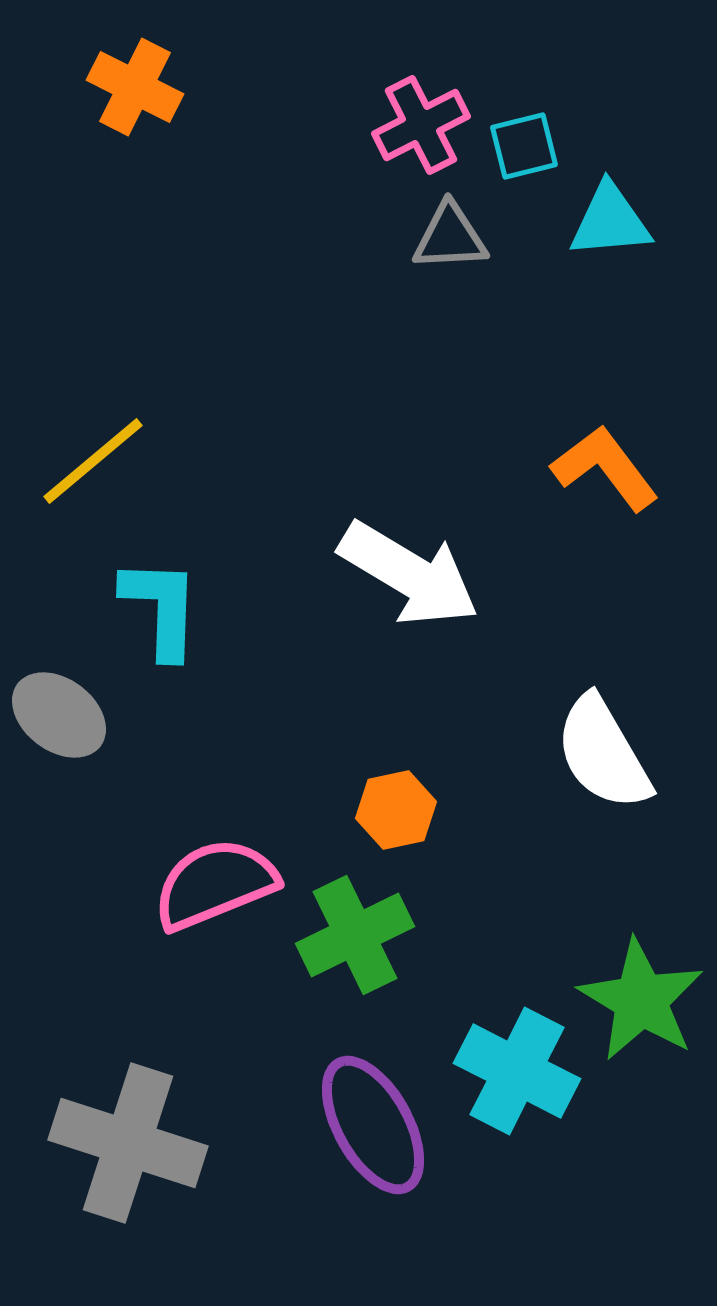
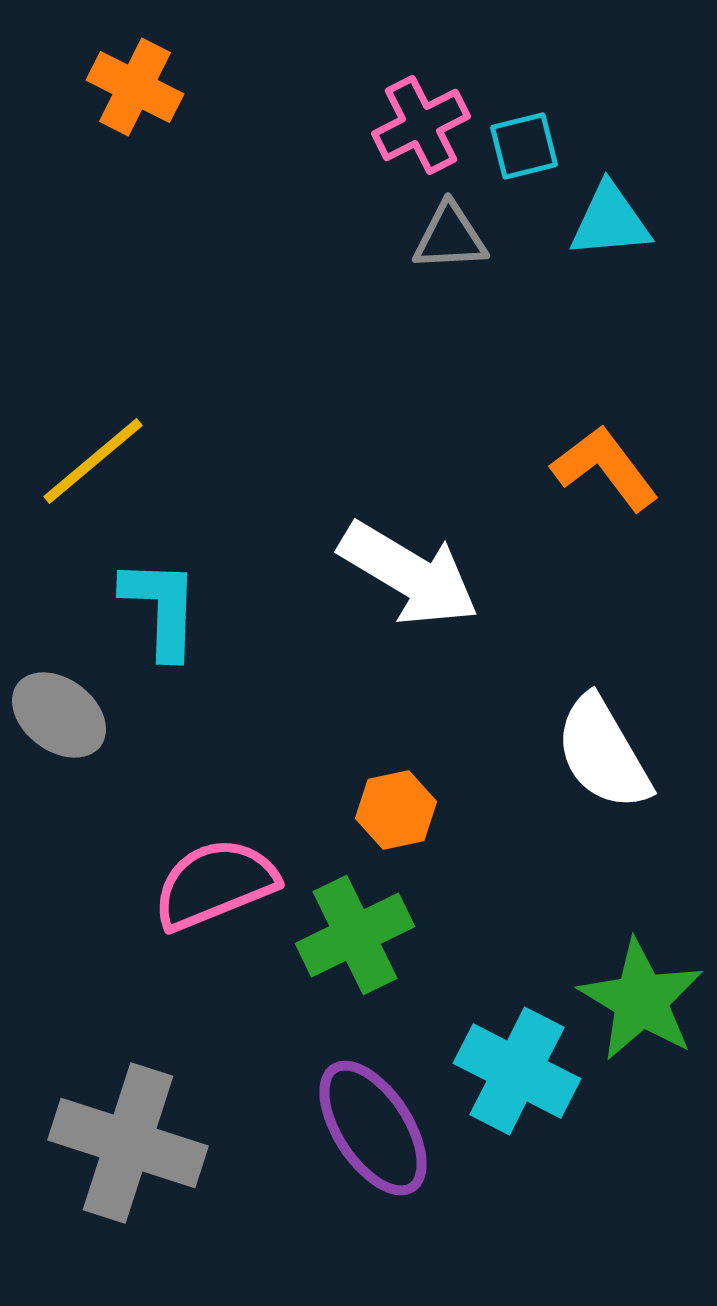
purple ellipse: moved 3 px down; rotated 4 degrees counterclockwise
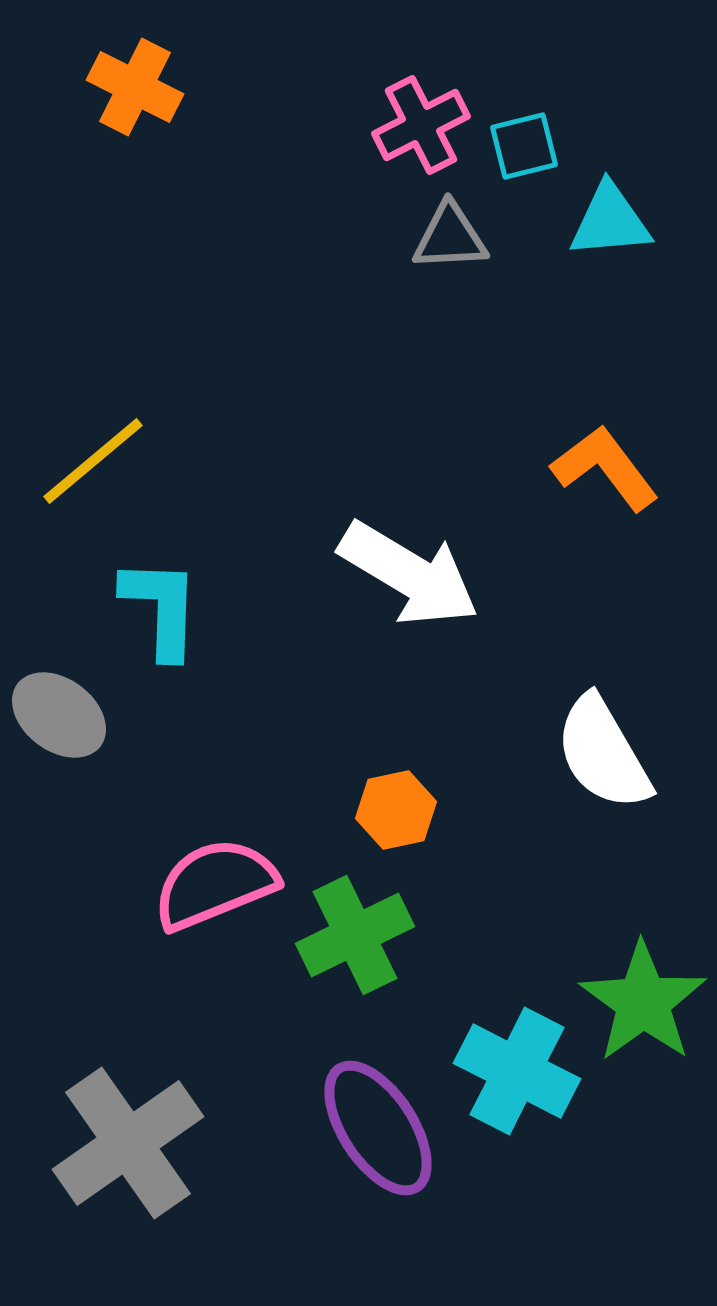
green star: moved 2 px right, 2 px down; rotated 5 degrees clockwise
purple ellipse: moved 5 px right
gray cross: rotated 37 degrees clockwise
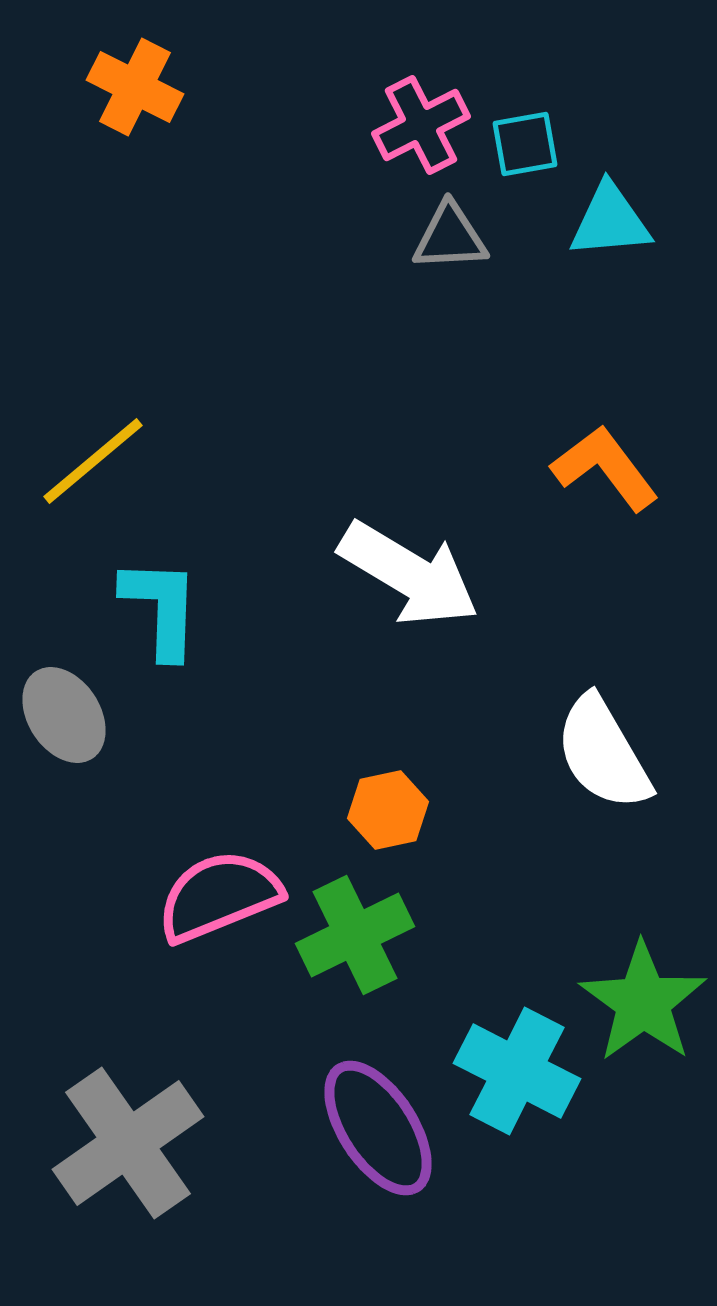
cyan square: moved 1 px right, 2 px up; rotated 4 degrees clockwise
gray ellipse: moved 5 px right; rotated 20 degrees clockwise
orange hexagon: moved 8 px left
pink semicircle: moved 4 px right, 12 px down
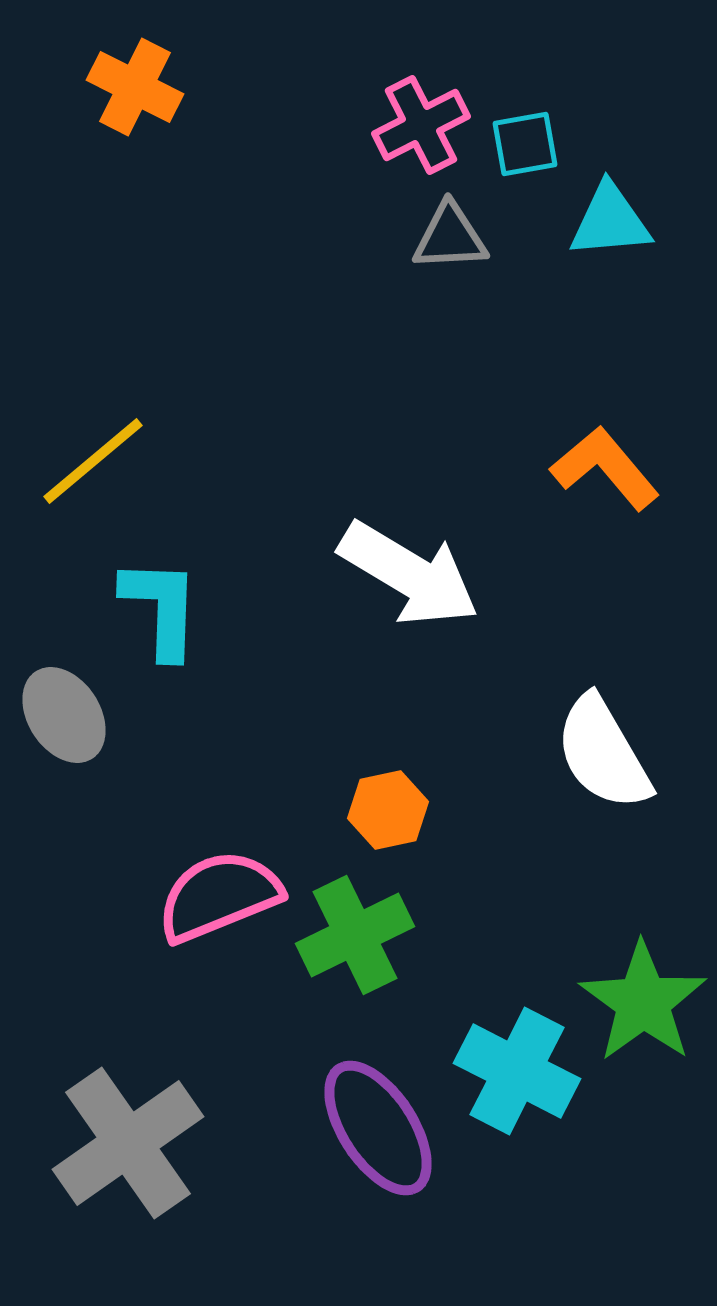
orange L-shape: rotated 3 degrees counterclockwise
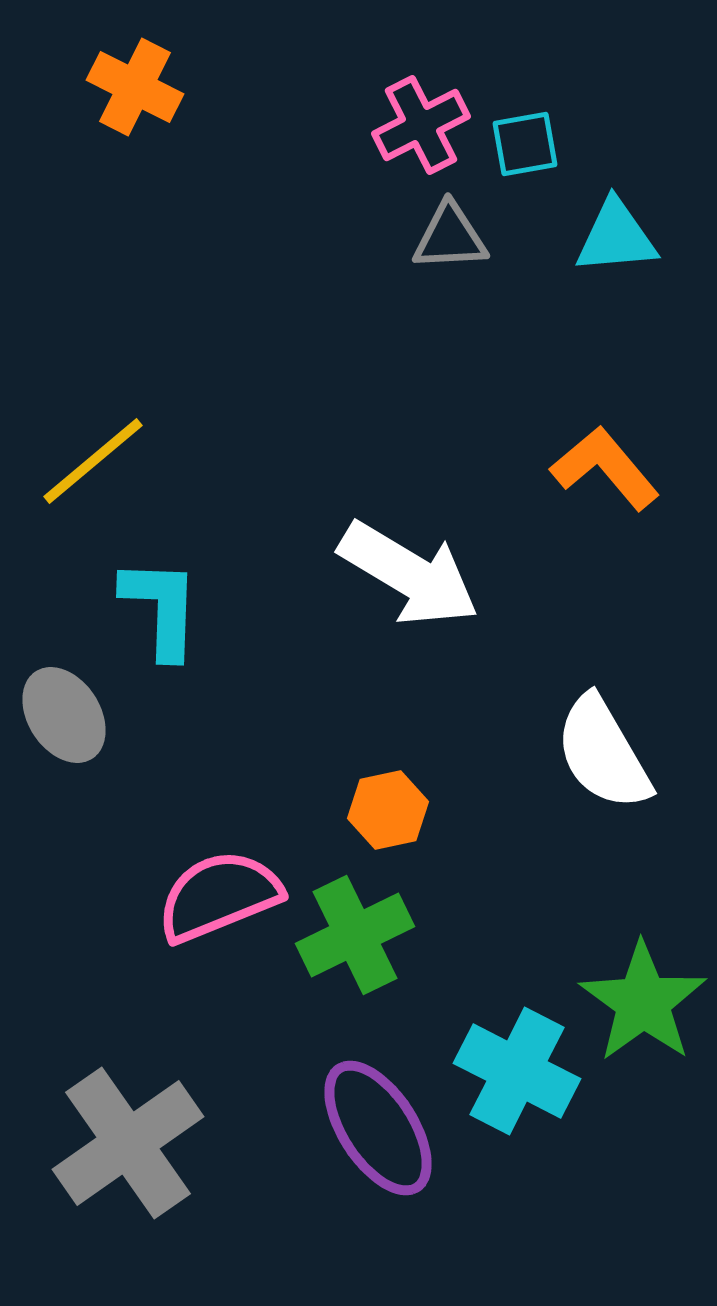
cyan triangle: moved 6 px right, 16 px down
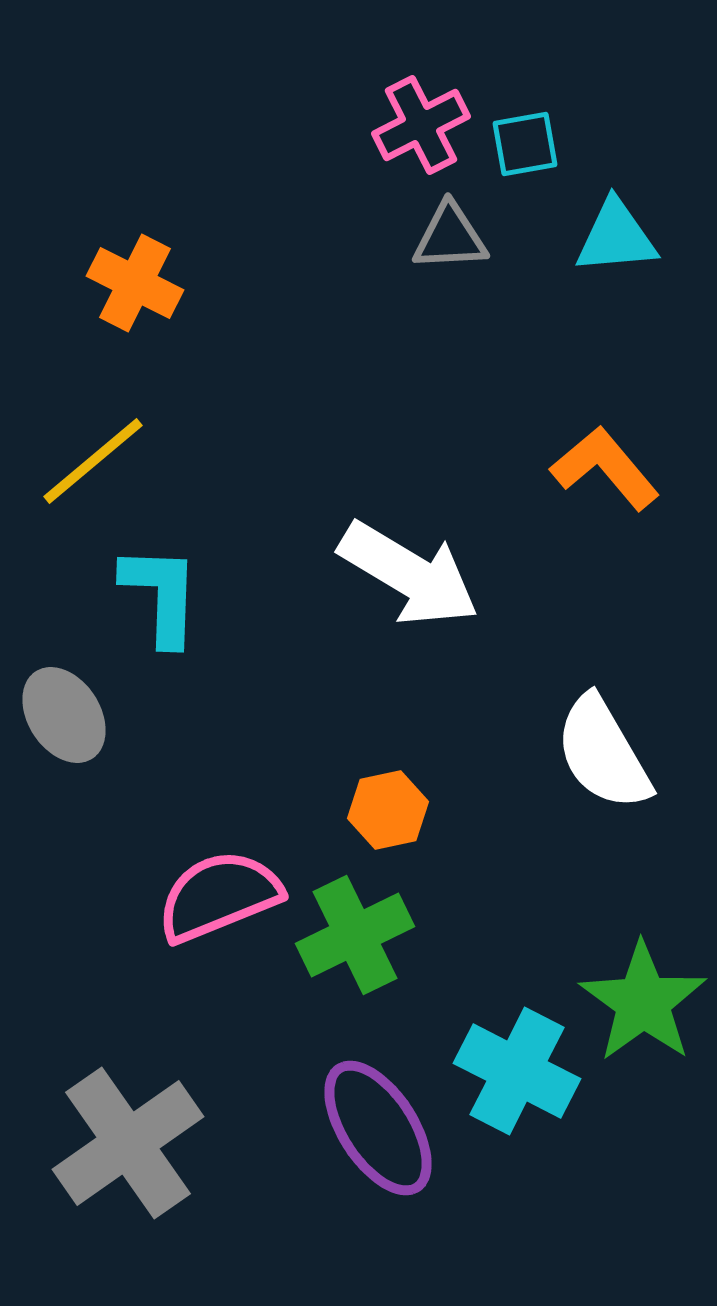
orange cross: moved 196 px down
cyan L-shape: moved 13 px up
